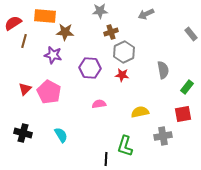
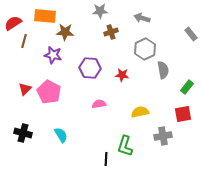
gray arrow: moved 4 px left, 4 px down; rotated 42 degrees clockwise
gray hexagon: moved 21 px right, 3 px up
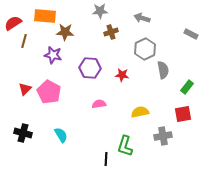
gray rectangle: rotated 24 degrees counterclockwise
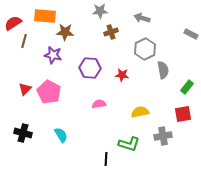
green L-shape: moved 4 px right, 2 px up; rotated 90 degrees counterclockwise
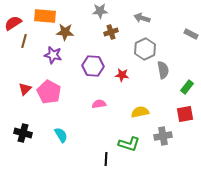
purple hexagon: moved 3 px right, 2 px up
red square: moved 2 px right
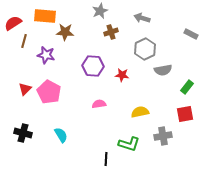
gray star: rotated 21 degrees counterclockwise
purple star: moved 7 px left
gray semicircle: rotated 90 degrees clockwise
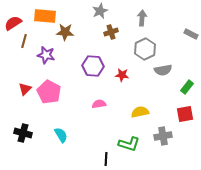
gray arrow: rotated 77 degrees clockwise
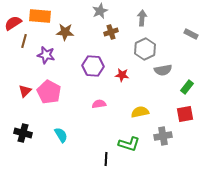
orange rectangle: moved 5 px left
red triangle: moved 2 px down
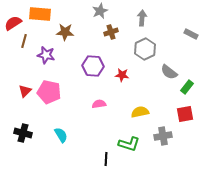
orange rectangle: moved 2 px up
gray semicircle: moved 6 px right, 2 px down; rotated 48 degrees clockwise
pink pentagon: rotated 15 degrees counterclockwise
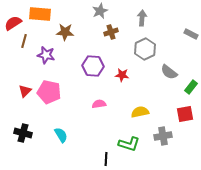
green rectangle: moved 4 px right
